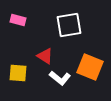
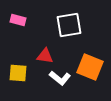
red triangle: rotated 24 degrees counterclockwise
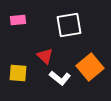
pink rectangle: rotated 21 degrees counterclockwise
red triangle: rotated 36 degrees clockwise
orange square: rotated 28 degrees clockwise
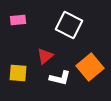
white square: rotated 36 degrees clockwise
red triangle: rotated 36 degrees clockwise
white L-shape: rotated 25 degrees counterclockwise
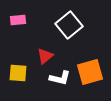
white square: rotated 24 degrees clockwise
orange square: moved 5 px down; rotated 24 degrees clockwise
